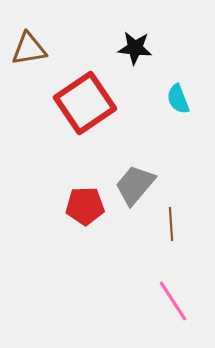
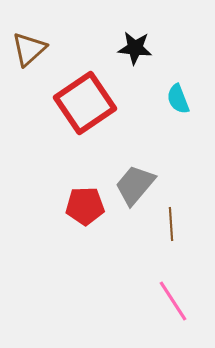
brown triangle: rotated 33 degrees counterclockwise
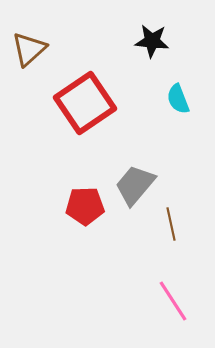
black star: moved 17 px right, 7 px up
brown line: rotated 8 degrees counterclockwise
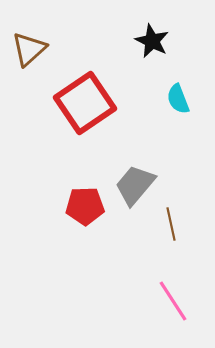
black star: rotated 20 degrees clockwise
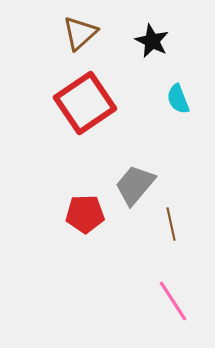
brown triangle: moved 51 px right, 16 px up
red pentagon: moved 8 px down
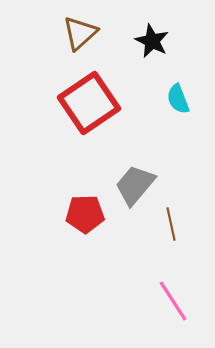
red square: moved 4 px right
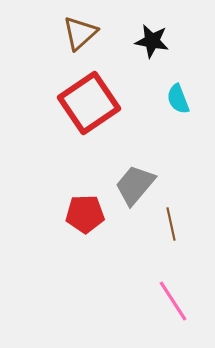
black star: rotated 16 degrees counterclockwise
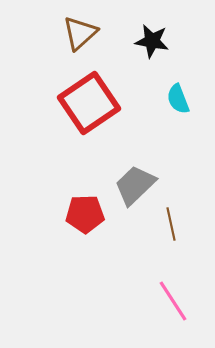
gray trapezoid: rotated 6 degrees clockwise
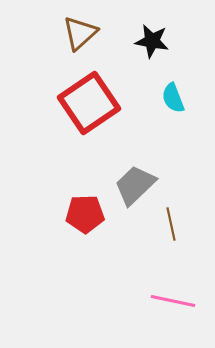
cyan semicircle: moved 5 px left, 1 px up
pink line: rotated 45 degrees counterclockwise
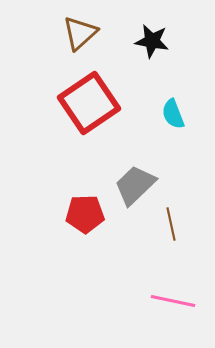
cyan semicircle: moved 16 px down
